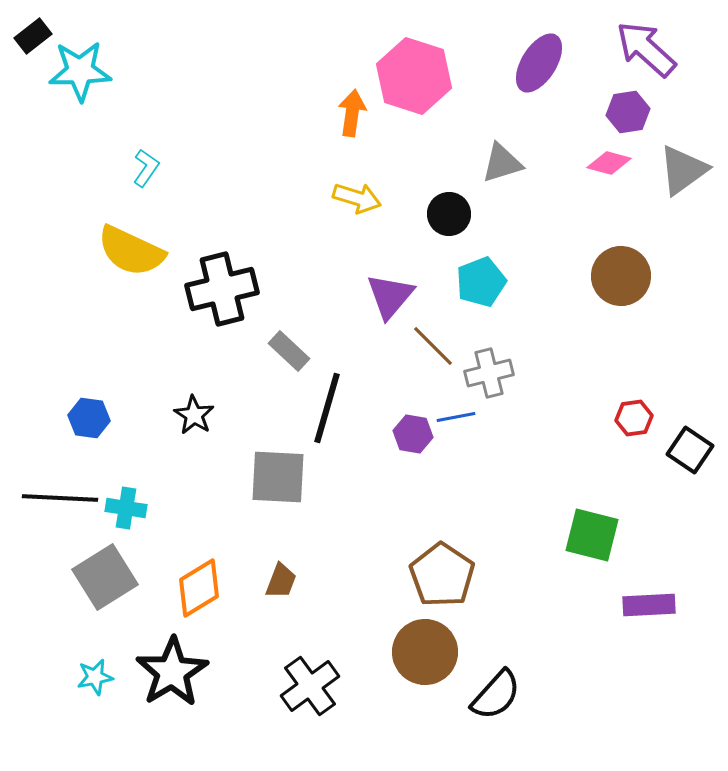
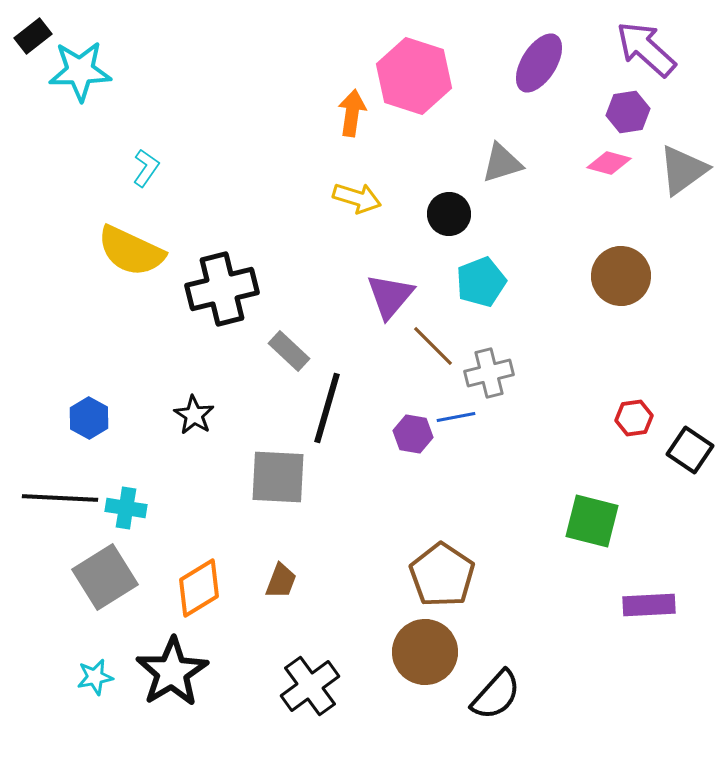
blue hexagon at (89, 418): rotated 21 degrees clockwise
green square at (592, 535): moved 14 px up
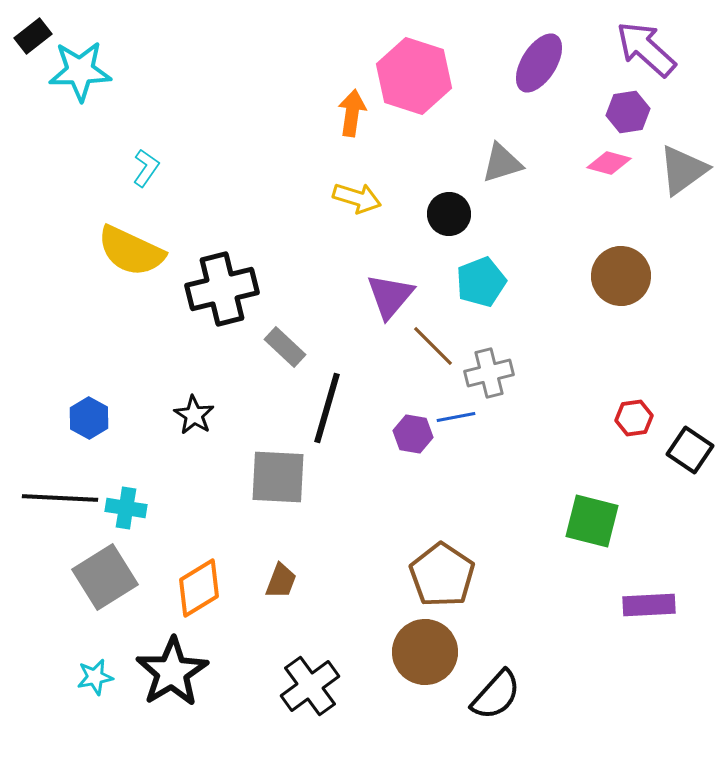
gray rectangle at (289, 351): moved 4 px left, 4 px up
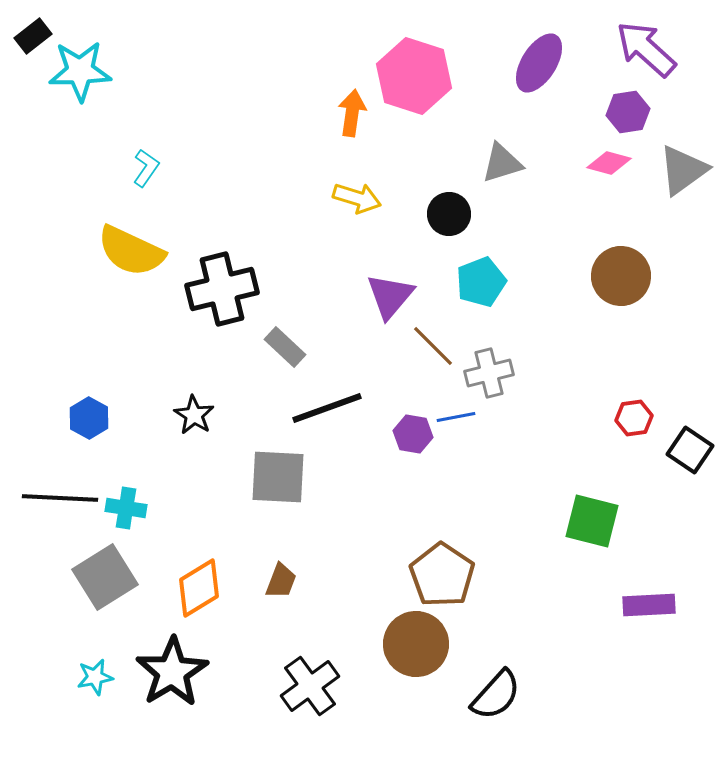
black line at (327, 408): rotated 54 degrees clockwise
brown circle at (425, 652): moved 9 px left, 8 px up
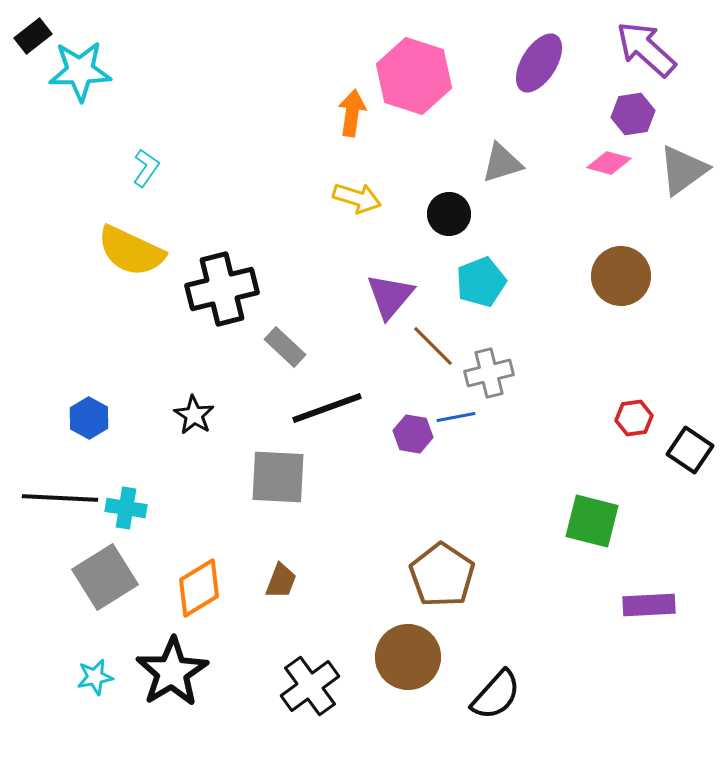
purple hexagon at (628, 112): moved 5 px right, 2 px down
brown circle at (416, 644): moved 8 px left, 13 px down
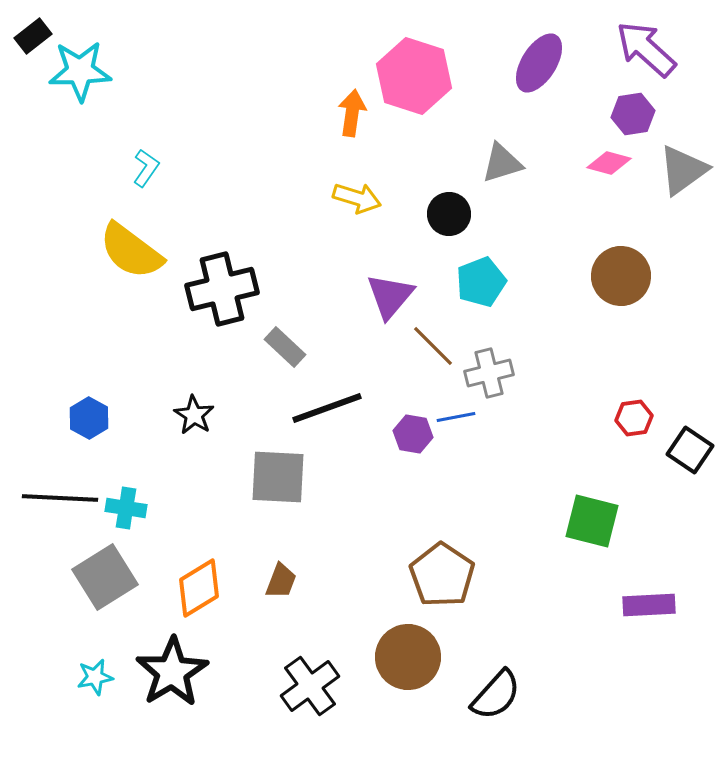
yellow semicircle at (131, 251): rotated 12 degrees clockwise
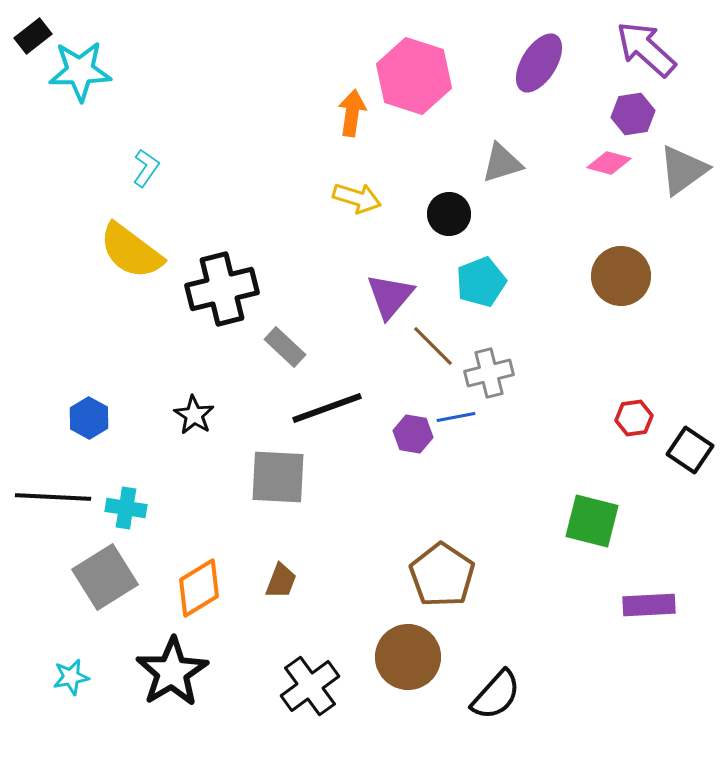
black line at (60, 498): moved 7 px left, 1 px up
cyan star at (95, 677): moved 24 px left
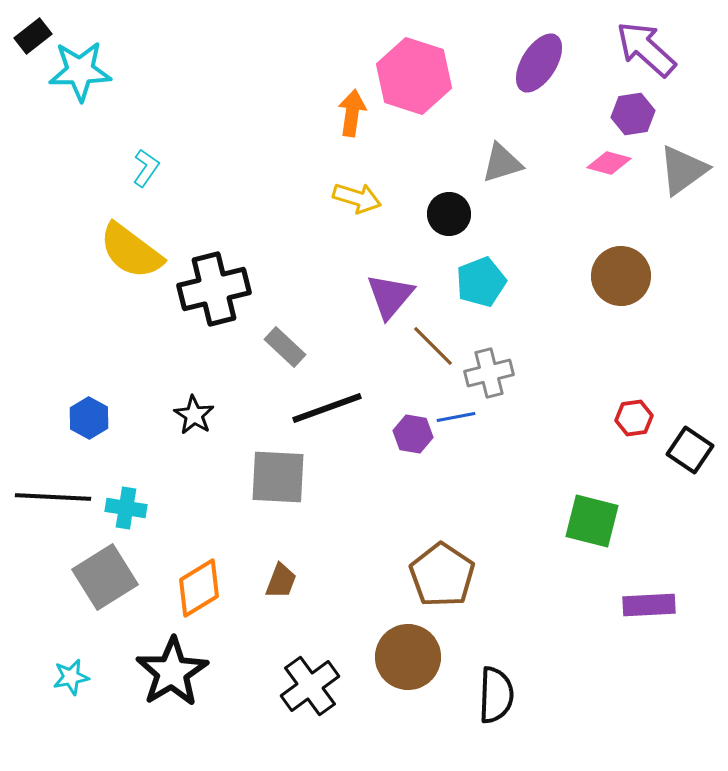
black cross at (222, 289): moved 8 px left
black semicircle at (496, 695): rotated 40 degrees counterclockwise
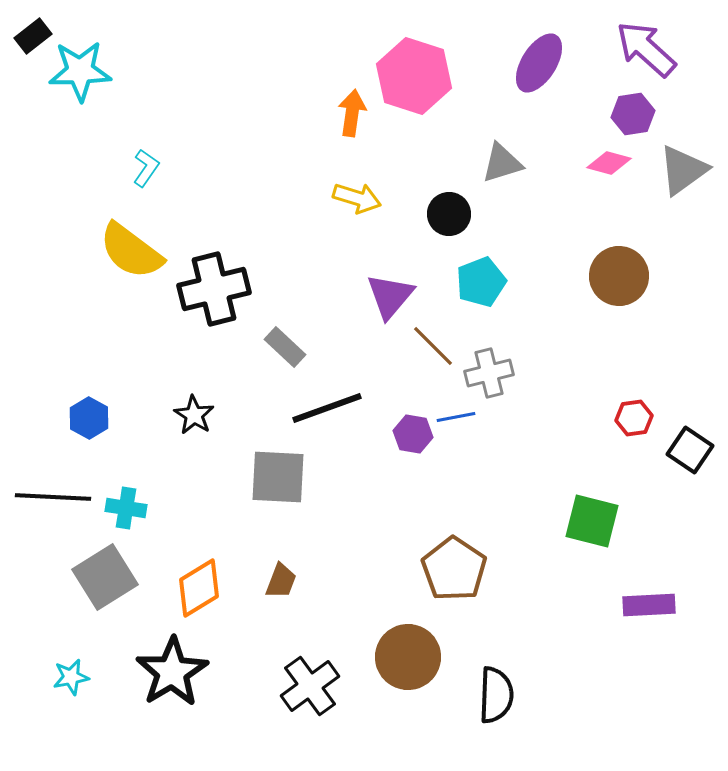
brown circle at (621, 276): moved 2 px left
brown pentagon at (442, 575): moved 12 px right, 6 px up
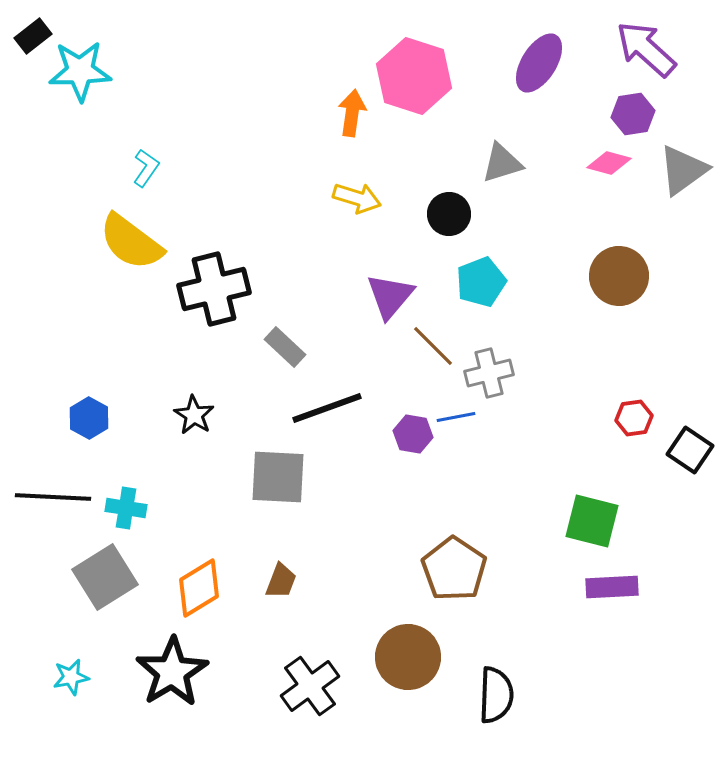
yellow semicircle at (131, 251): moved 9 px up
purple rectangle at (649, 605): moved 37 px left, 18 px up
